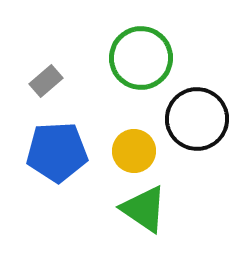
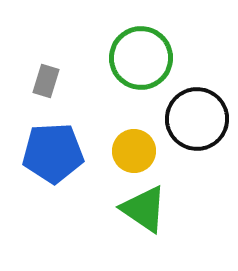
gray rectangle: rotated 32 degrees counterclockwise
blue pentagon: moved 4 px left, 1 px down
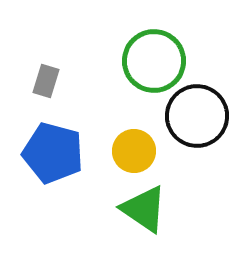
green circle: moved 13 px right, 3 px down
black circle: moved 3 px up
blue pentagon: rotated 18 degrees clockwise
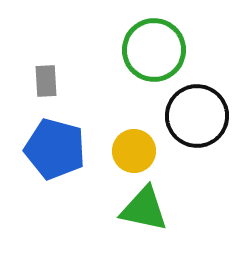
green circle: moved 11 px up
gray rectangle: rotated 20 degrees counterclockwise
blue pentagon: moved 2 px right, 4 px up
green triangle: rotated 22 degrees counterclockwise
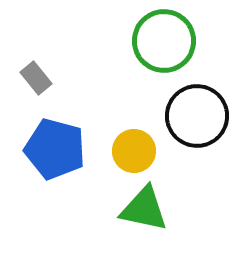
green circle: moved 10 px right, 9 px up
gray rectangle: moved 10 px left, 3 px up; rotated 36 degrees counterclockwise
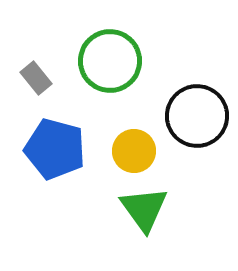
green circle: moved 54 px left, 20 px down
green triangle: rotated 42 degrees clockwise
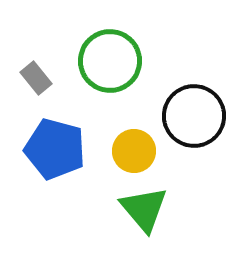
black circle: moved 3 px left
green triangle: rotated 4 degrees counterclockwise
